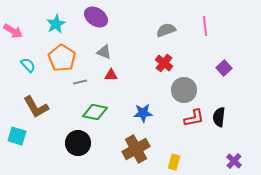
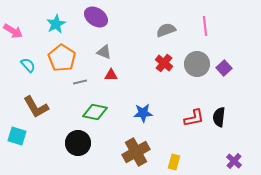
gray circle: moved 13 px right, 26 px up
brown cross: moved 3 px down
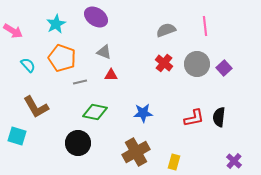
orange pentagon: rotated 12 degrees counterclockwise
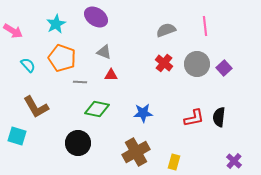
gray line: rotated 16 degrees clockwise
green diamond: moved 2 px right, 3 px up
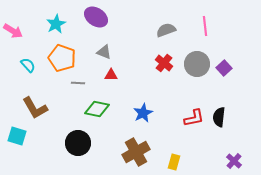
gray line: moved 2 px left, 1 px down
brown L-shape: moved 1 px left, 1 px down
blue star: rotated 24 degrees counterclockwise
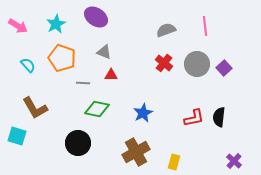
pink arrow: moved 5 px right, 5 px up
gray line: moved 5 px right
